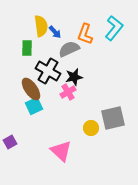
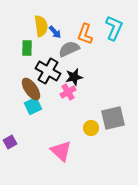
cyan L-shape: rotated 15 degrees counterclockwise
cyan square: moved 1 px left
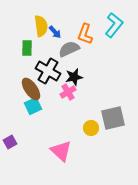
cyan L-shape: moved 3 px up; rotated 15 degrees clockwise
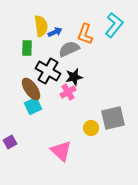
blue arrow: rotated 72 degrees counterclockwise
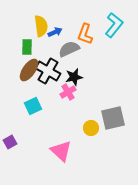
green rectangle: moved 1 px up
brown ellipse: moved 2 px left, 19 px up; rotated 70 degrees clockwise
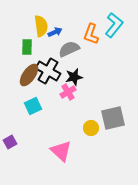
orange L-shape: moved 6 px right
brown ellipse: moved 5 px down
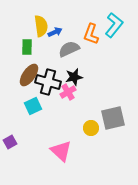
black cross: moved 11 px down; rotated 15 degrees counterclockwise
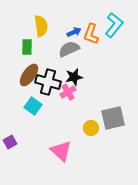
blue arrow: moved 19 px right
cyan square: rotated 30 degrees counterclockwise
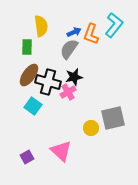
gray semicircle: rotated 30 degrees counterclockwise
purple square: moved 17 px right, 15 px down
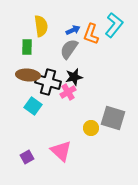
blue arrow: moved 1 px left, 2 px up
brown ellipse: moved 1 px left; rotated 60 degrees clockwise
gray square: rotated 30 degrees clockwise
